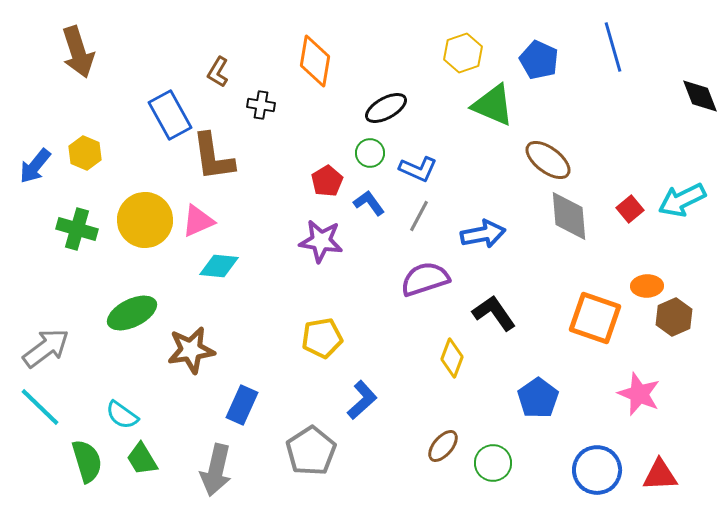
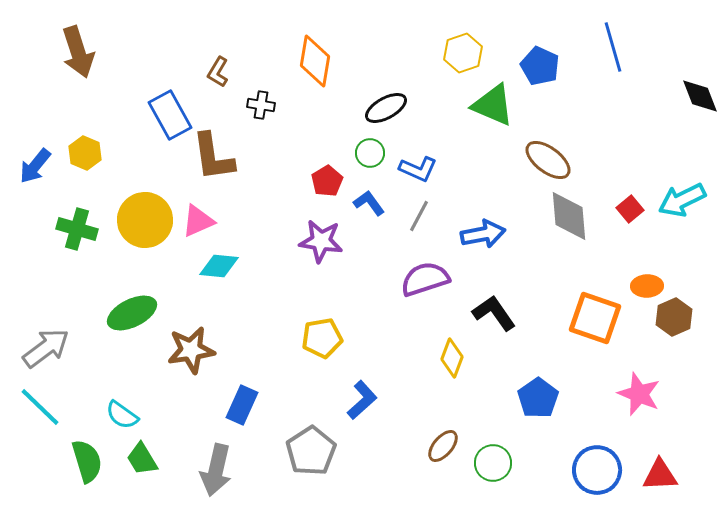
blue pentagon at (539, 60): moved 1 px right, 6 px down
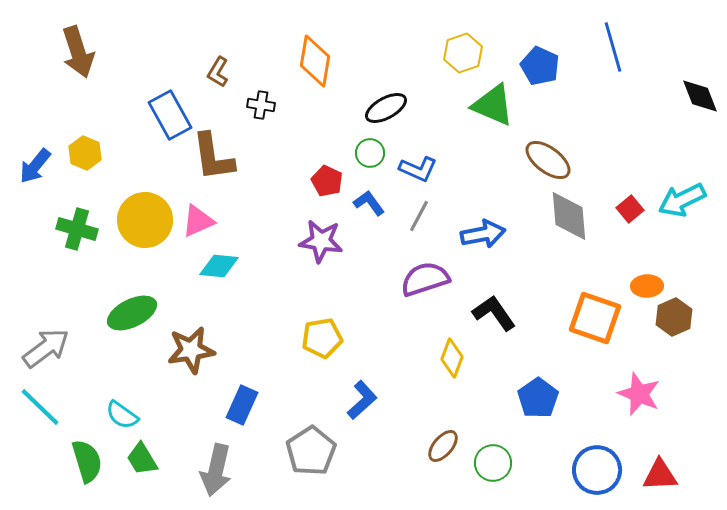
red pentagon at (327, 181): rotated 16 degrees counterclockwise
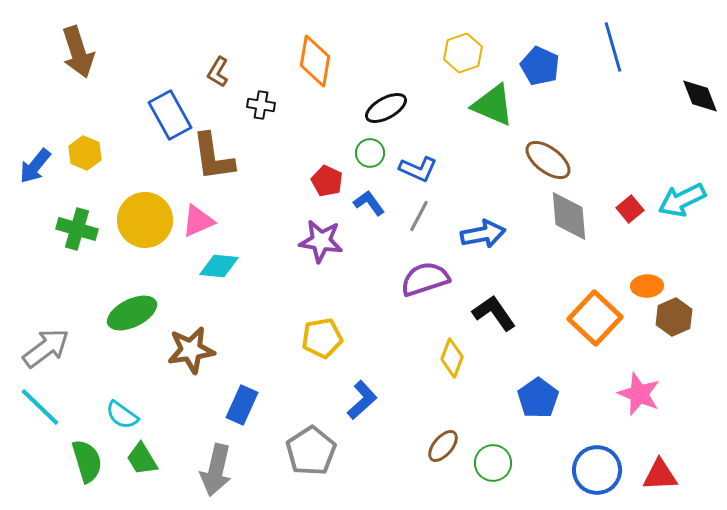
orange square at (595, 318): rotated 24 degrees clockwise
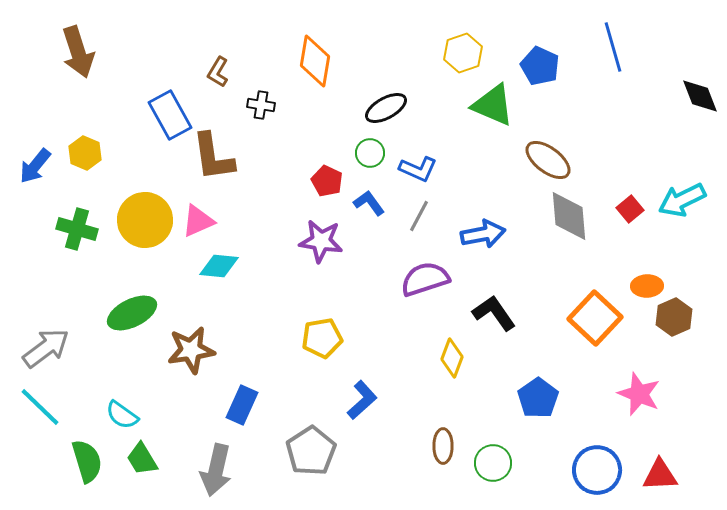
brown ellipse at (443, 446): rotated 40 degrees counterclockwise
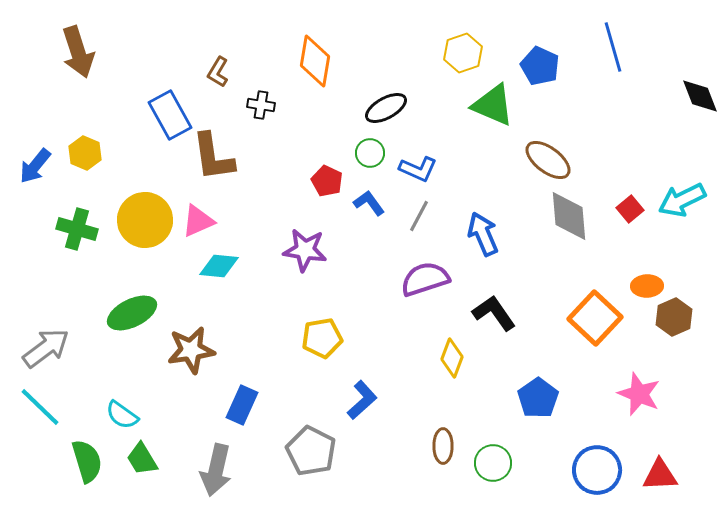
blue arrow at (483, 234): rotated 102 degrees counterclockwise
purple star at (321, 241): moved 16 px left, 9 px down
gray pentagon at (311, 451): rotated 12 degrees counterclockwise
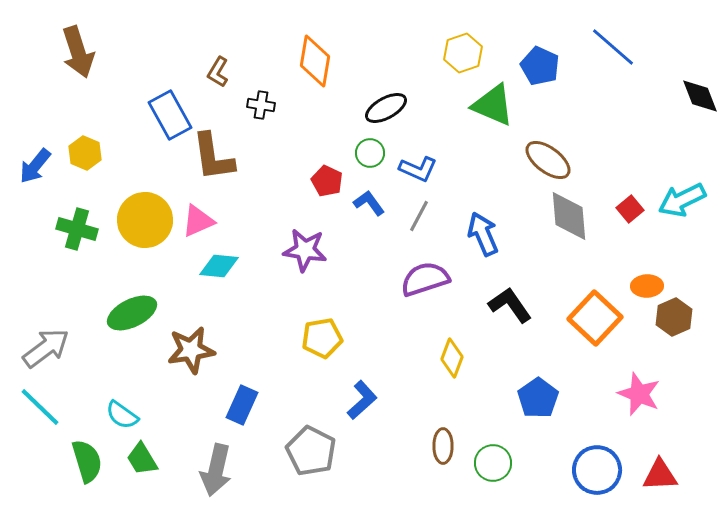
blue line at (613, 47): rotated 33 degrees counterclockwise
black L-shape at (494, 313): moved 16 px right, 8 px up
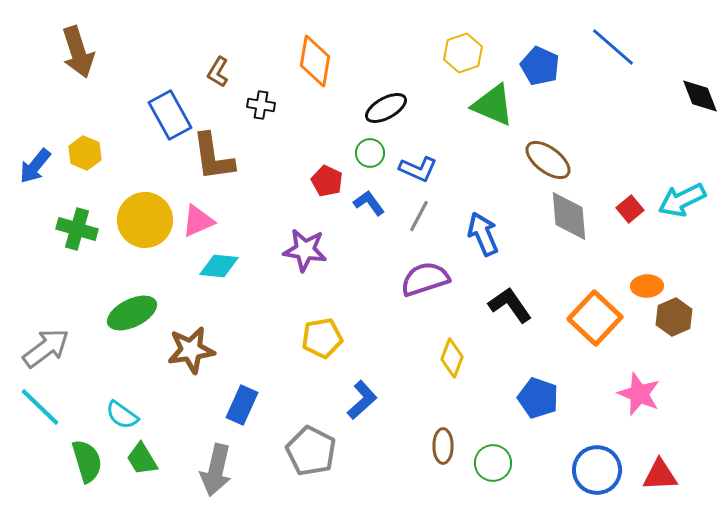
blue pentagon at (538, 398): rotated 18 degrees counterclockwise
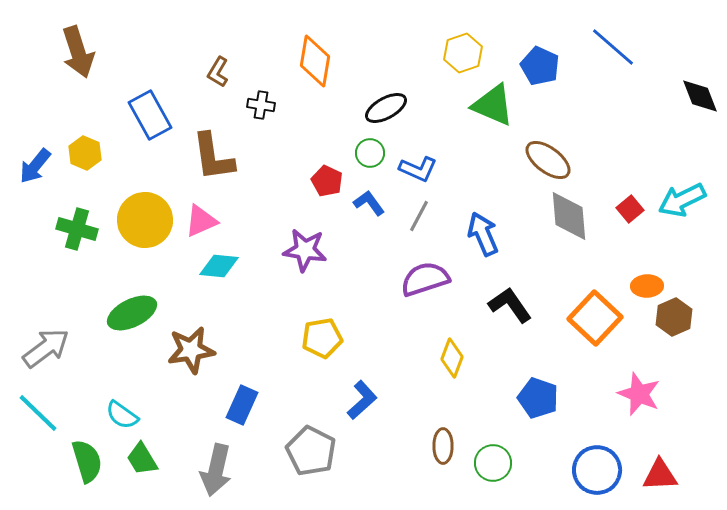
blue rectangle at (170, 115): moved 20 px left
pink triangle at (198, 221): moved 3 px right
cyan line at (40, 407): moved 2 px left, 6 px down
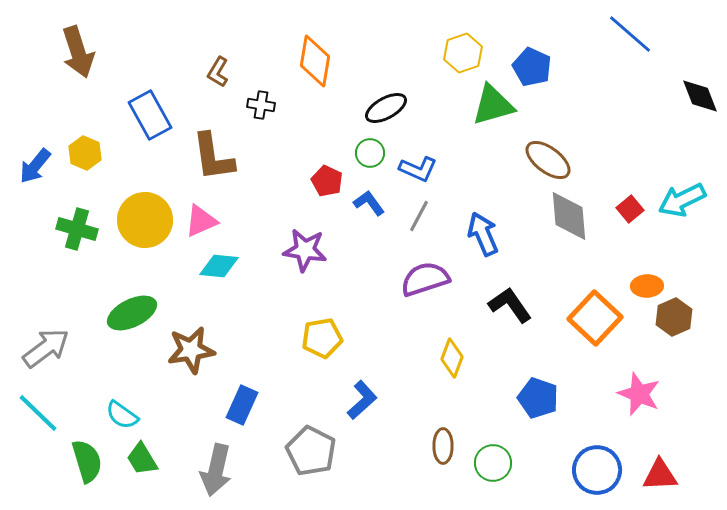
blue line at (613, 47): moved 17 px right, 13 px up
blue pentagon at (540, 66): moved 8 px left, 1 px down
green triangle at (493, 105): rotated 39 degrees counterclockwise
